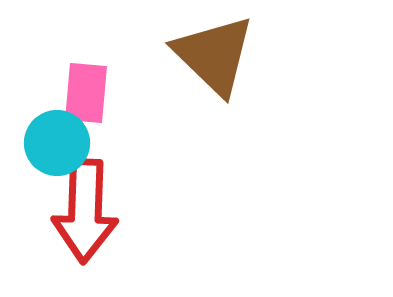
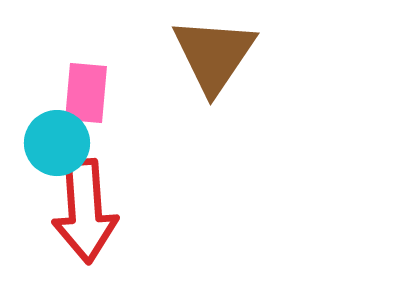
brown triangle: rotated 20 degrees clockwise
red arrow: rotated 6 degrees counterclockwise
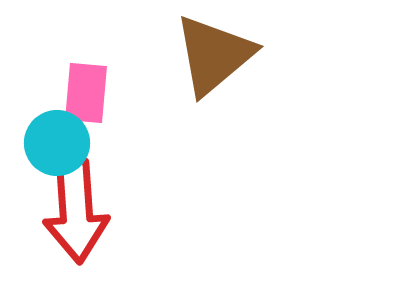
brown triangle: rotated 16 degrees clockwise
red arrow: moved 9 px left
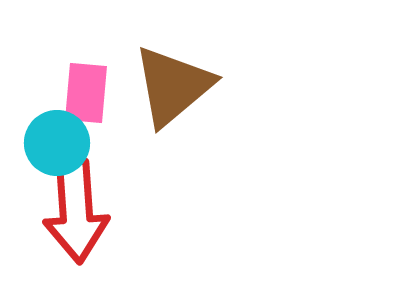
brown triangle: moved 41 px left, 31 px down
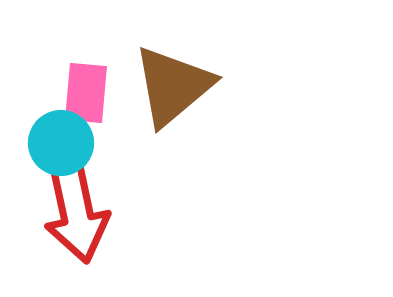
cyan circle: moved 4 px right
red arrow: rotated 8 degrees counterclockwise
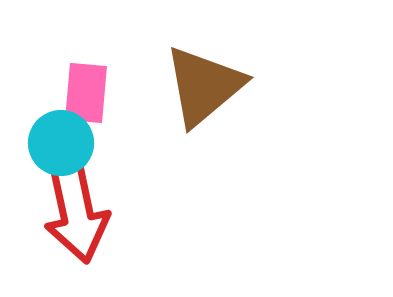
brown triangle: moved 31 px right
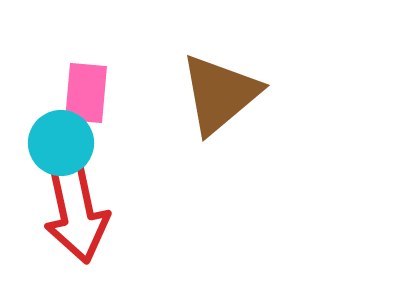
brown triangle: moved 16 px right, 8 px down
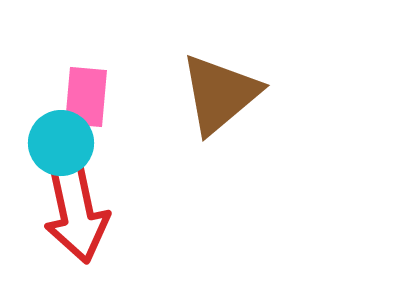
pink rectangle: moved 4 px down
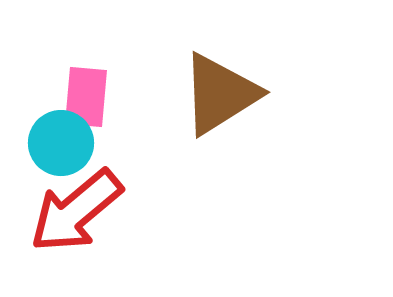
brown triangle: rotated 8 degrees clockwise
red arrow: rotated 62 degrees clockwise
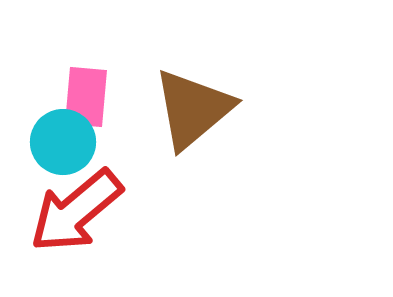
brown triangle: moved 27 px left, 15 px down; rotated 8 degrees counterclockwise
cyan circle: moved 2 px right, 1 px up
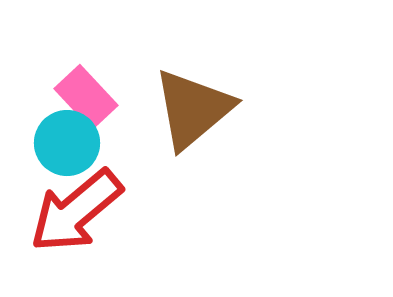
pink rectangle: rotated 48 degrees counterclockwise
cyan circle: moved 4 px right, 1 px down
